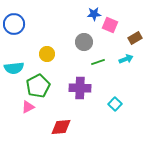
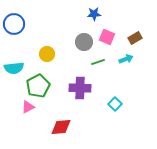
pink square: moved 3 px left, 12 px down
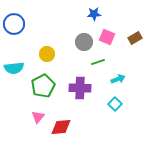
cyan arrow: moved 8 px left, 20 px down
green pentagon: moved 5 px right
pink triangle: moved 10 px right, 10 px down; rotated 24 degrees counterclockwise
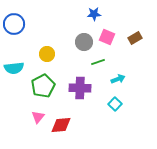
red diamond: moved 2 px up
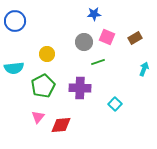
blue circle: moved 1 px right, 3 px up
cyan arrow: moved 26 px right, 10 px up; rotated 48 degrees counterclockwise
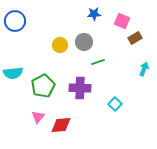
pink square: moved 15 px right, 16 px up
yellow circle: moved 13 px right, 9 px up
cyan semicircle: moved 1 px left, 5 px down
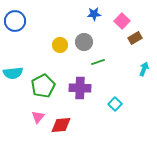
pink square: rotated 21 degrees clockwise
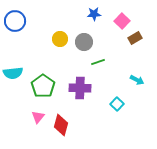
yellow circle: moved 6 px up
cyan arrow: moved 7 px left, 11 px down; rotated 96 degrees clockwise
green pentagon: rotated 10 degrees counterclockwise
cyan square: moved 2 px right
red diamond: rotated 70 degrees counterclockwise
